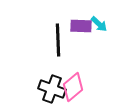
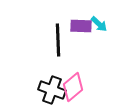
black cross: moved 1 px down
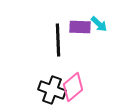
purple rectangle: moved 1 px left, 1 px down
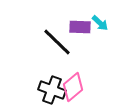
cyan arrow: moved 1 px right, 1 px up
black line: moved 1 px left, 2 px down; rotated 44 degrees counterclockwise
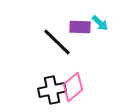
black cross: rotated 32 degrees counterclockwise
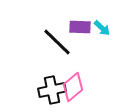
cyan arrow: moved 2 px right, 5 px down
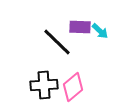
cyan arrow: moved 2 px left, 3 px down
black cross: moved 8 px left, 5 px up; rotated 8 degrees clockwise
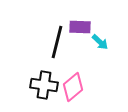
cyan arrow: moved 11 px down
black line: rotated 60 degrees clockwise
black cross: rotated 12 degrees clockwise
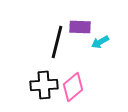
cyan arrow: rotated 108 degrees clockwise
black cross: rotated 12 degrees counterclockwise
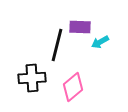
black line: moved 3 px down
black cross: moved 12 px left, 7 px up
